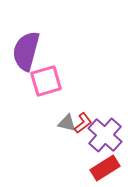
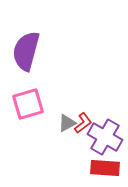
pink square: moved 18 px left, 23 px down
gray triangle: rotated 42 degrees counterclockwise
purple cross: moved 2 px down; rotated 12 degrees counterclockwise
red rectangle: rotated 36 degrees clockwise
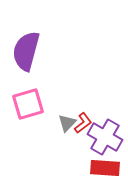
gray triangle: rotated 18 degrees counterclockwise
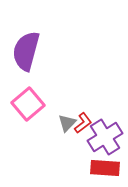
pink square: rotated 24 degrees counterclockwise
purple cross: rotated 28 degrees clockwise
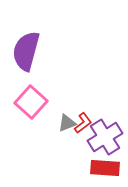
pink square: moved 3 px right, 2 px up; rotated 8 degrees counterclockwise
gray triangle: rotated 24 degrees clockwise
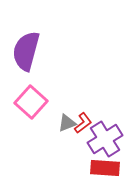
purple cross: moved 2 px down
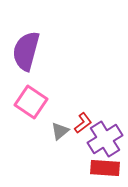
pink square: rotated 8 degrees counterclockwise
gray triangle: moved 7 px left, 8 px down; rotated 18 degrees counterclockwise
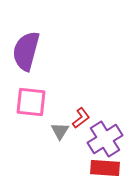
pink square: rotated 28 degrees counterclockwise
red L-shape: moved 2 px left, 5 px up
gray triangle: rotated 18 degrees counterclockwise
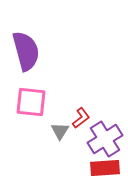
purple semicircle: rotated 150 degrees clockwise
red rectangle: rotated 8 degrees counterclockwise
